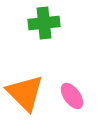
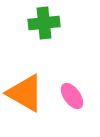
orange triangle: rotated 15 degrees counterclockwise
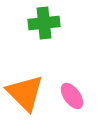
orange triangle: rotated 15 degrees clockwise
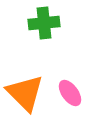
pink ellipse: moved 2 px left, 3 px up
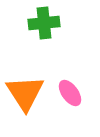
orange triangle: rotated 12 degrees clockwise
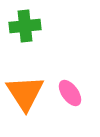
green cross: moved 19 px left, 3 px down
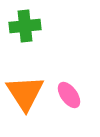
pink ellipse: moved 1 px left, 2 px down
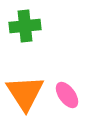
pink ellipse: moved 2 px left
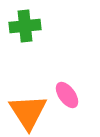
orange triangle: moved 3 px right, 19 px down
